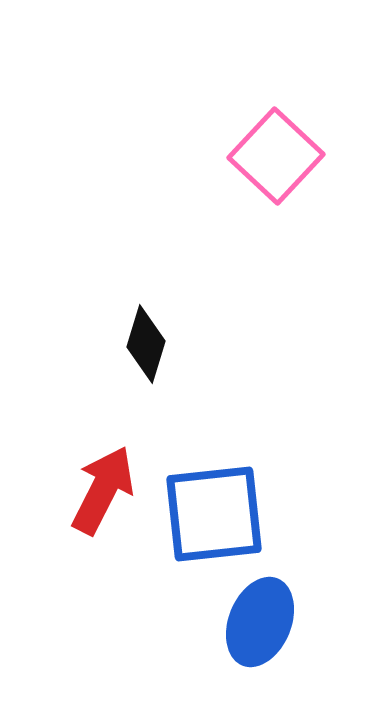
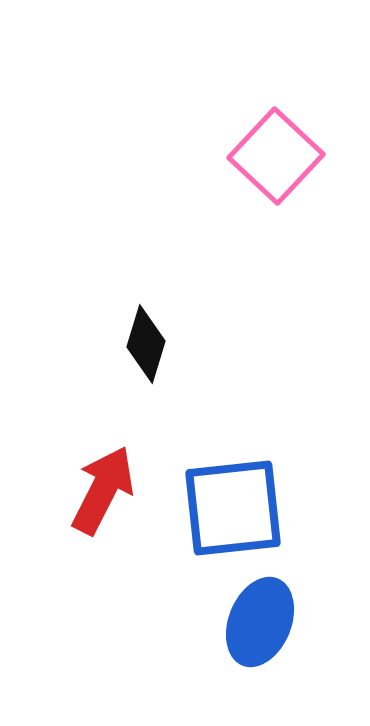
blue square: moved 19 px right, 6 px up
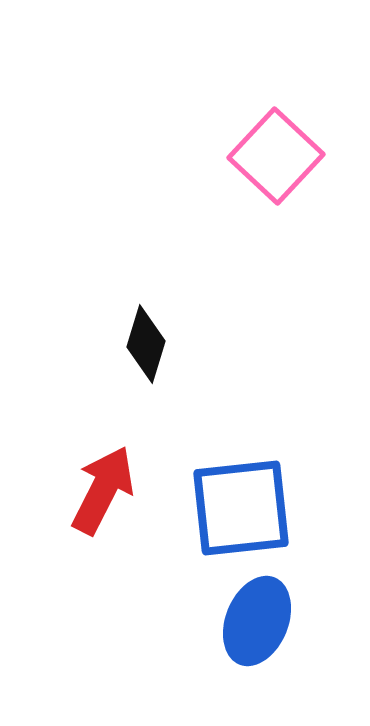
blue square: moved 8 px right
blue ellipse: moved 3 px left, 1 px up
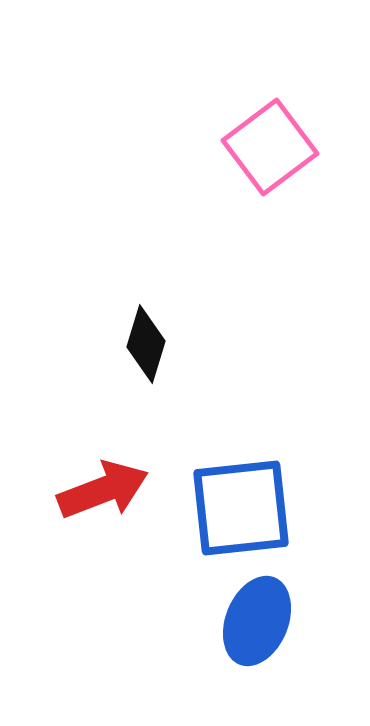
pink square: moved 6 px left, 9 px up; rotated 10 degrees clockwise
red arrow: rotated 42 degrees clockwise
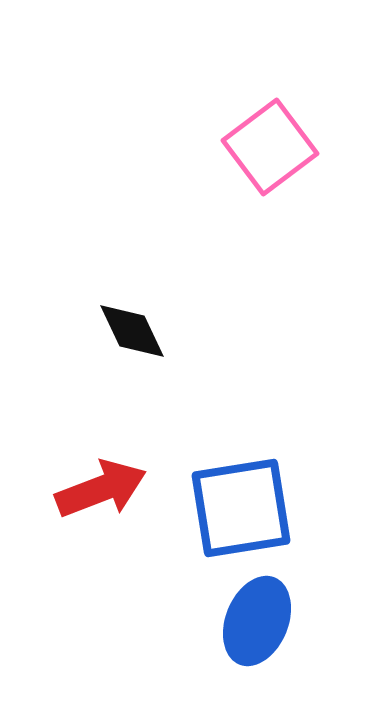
black diamond: moved 14 px left, 13 px up; rotated 42 degrees counterclockwise
red arrow: moved 2 px left, 1 px up
blue square: rotated 3 degrees counterclockwise
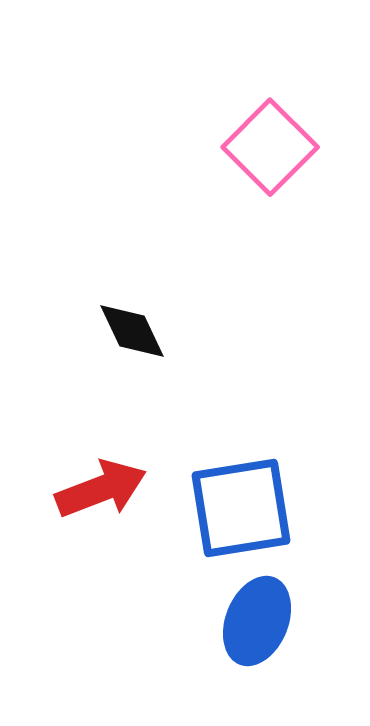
pink square: rotated 8 degrees counterclockwise
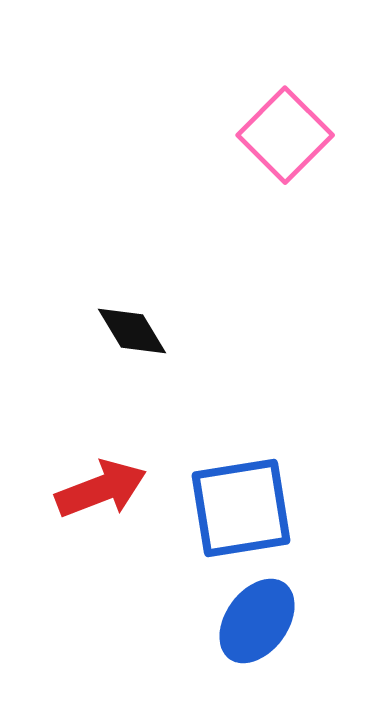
pink square: moved 15 px right, 12 px up
black diamond: rotated 6 degrees counterclockwise
blue ellipse: rotated 14 degrees clockwise
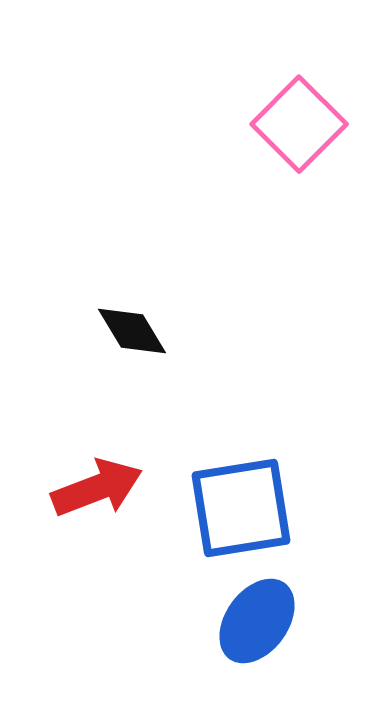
pink square: moved 14 px right, 11 px up
red arrow: moved 4 px left, 1 px up
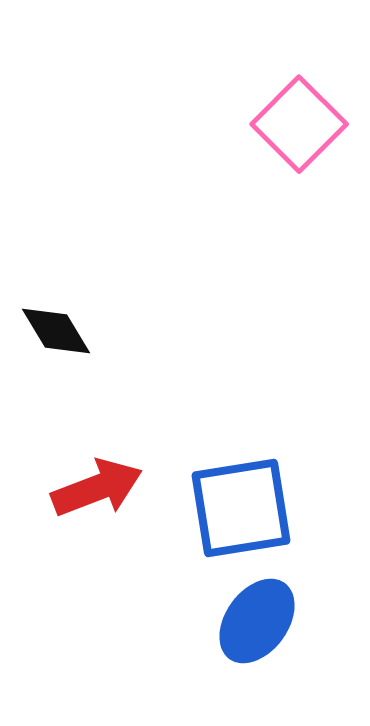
black diamond: moved 76 px left
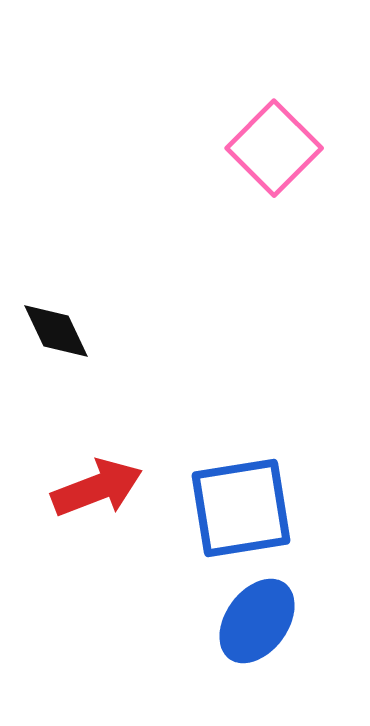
pink square: moved 25 px left, 24 px down
black diamond: rotated 6 degrees clockwise
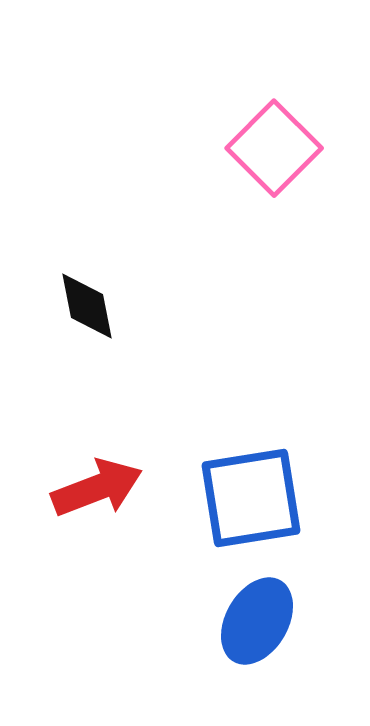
black diamond: moved 31 px right, 25 px up; rotated 14 degrees clockwise
blue square: moved 10 px right, 10 px up
blue ellipse: rotated 6 degrees counterclockwise
